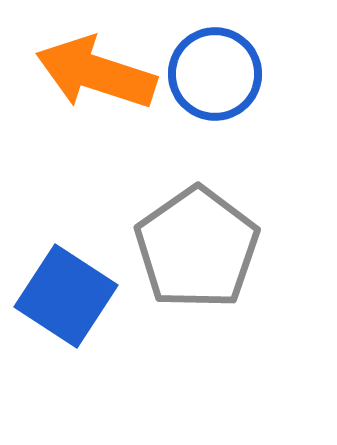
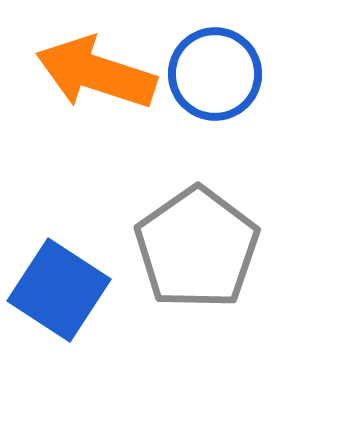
blue square: moved 7 px left, 6 px up
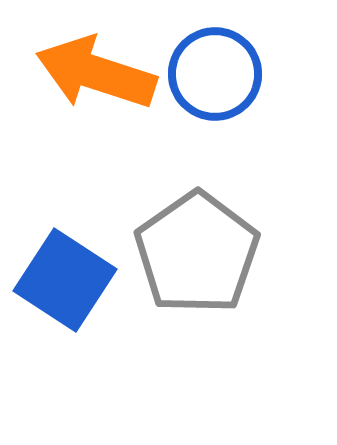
gray pentagon: moved 5 px down
blue square: moved 6 px right, 10 px up
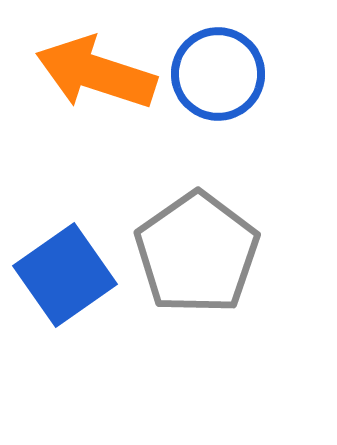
blue circle: moved 3 px right
blue square: moved 5 px up; rotated 22 degrees clockwise
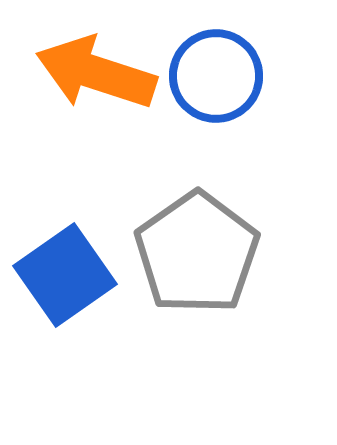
blue circle: moved 2 px left, 2 px down
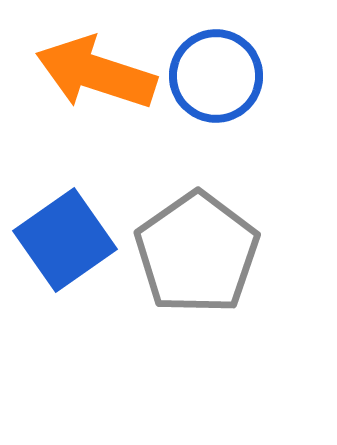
blue square: moved 35 px up
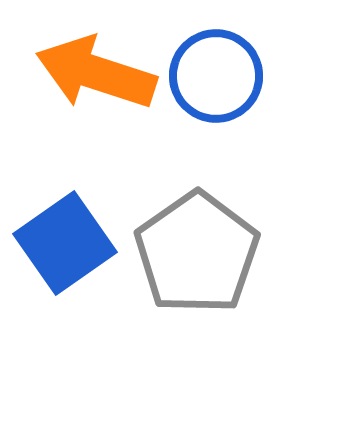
blue square: moved 3 px down
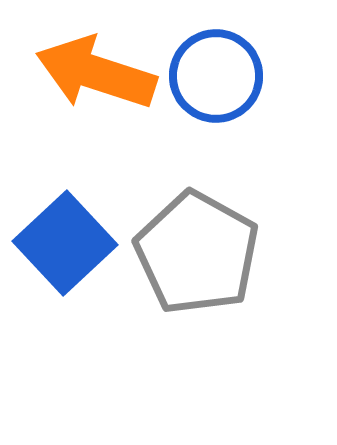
blue square: rotated 8 degrees counterclockwise
gray pentagon: rotated 8 degrees counterclockwise
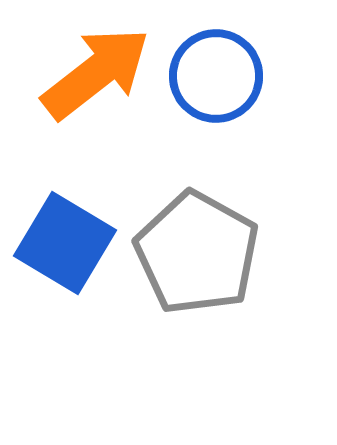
orange arrow: rotated 124 degrees clockwise
blue square: rotated 16 degrees counterclockwise
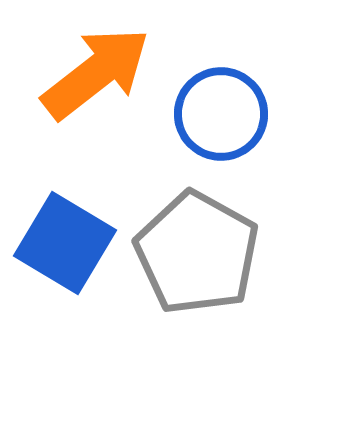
blue circle: moved 5 px right, 38 px down
